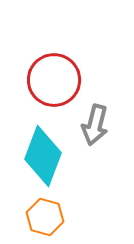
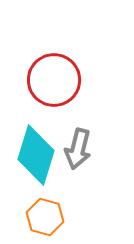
gray arrow: moved 17 px left, 24 px down
cyan diamond: moved 7 px left, 1 px up; rotated 4 degrees counterclockwise
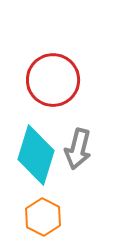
red circle: moved 1 px left
orange hexagon: moved 2 px left; rotated 12 degrees clockwise
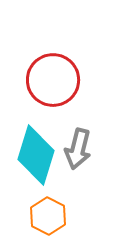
orange hexagon: moved 5 px right, 1 px up
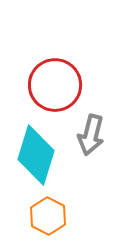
red circle: moved 2 px right, 5 px down
gray arrow: moved 13 px right, 14 px up
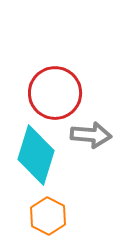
red circle: moved 8 px down
gray arrow: rotated 99 degrees counterclockwise
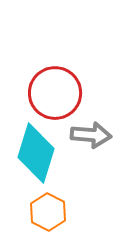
cyan diamond: moved 2 px up
orange hexagon: moved 4 px up
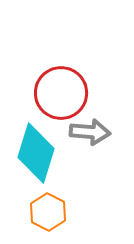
red circle: moved 6 px right
gray arrow: moved 1 px left, 3 px up
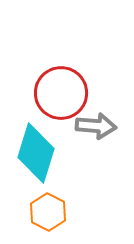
gray arrow: moved 6 px right, 6 px up
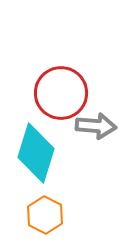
orange hexagon: moved 3 px left, 3 px down
